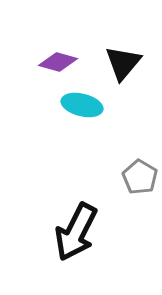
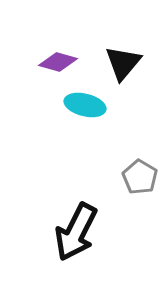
cyan ellipse: moved 3 px right
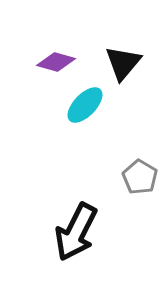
purple diamond: moved 2 px left
cyan ellipse: rotated 60 degrees counterclockwise
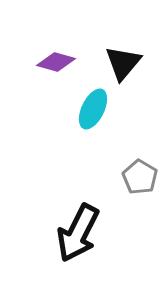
cyan ellipse: moved 8 px right, 4 px down; rotated 18 degrees counterclockwise
black arrow: moved 2 px right, 1 px down
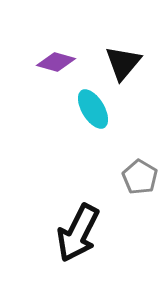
cyan ellipse: rotated 57 degrees counterclockwise
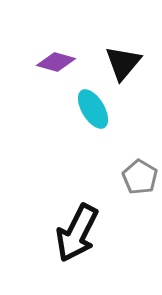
black arrow: moved 1 px left
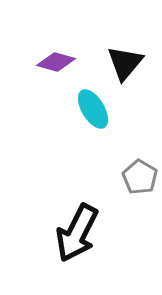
black triangle: moved 2 px right
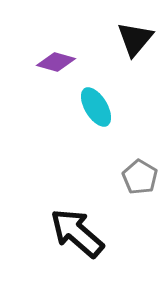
black triangle: moved 10 px right, 24 px up
cyan ellipse: moved 3 px right, 2 px up
black arrow: rotated 104 degrees clockwise
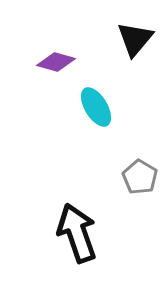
black arrow: rotated 30 degrees clockwise
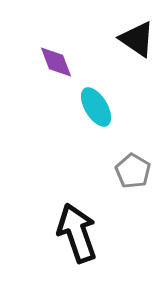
black triangle: moved 2 px right; rotated 36 degrees counterclockwise
purple diamond: rotated 54 degrees clockwise
gray pentagon: moved 7 px left, 6 px up
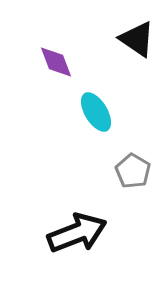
cyan ellipse: moved 5 px down
black arrow: rotated 88 degrees clockwise
